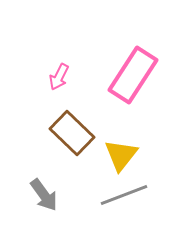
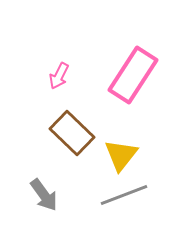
pink arrow: moved 1 px up
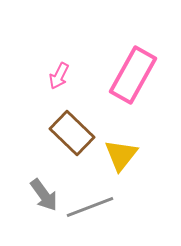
pink rectangle: rotated 4 degrees counterclockwise
gray line: moved 34 px left, 12 px down
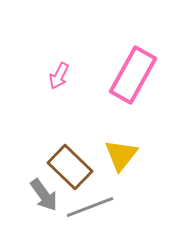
brown rectangle: moved 2 px left, 34 px down
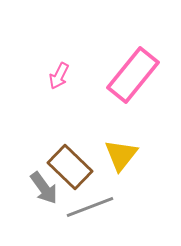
pink rectangle: rotated 10 degrees clockwise
gray arrow: moved 7 px up
